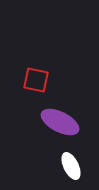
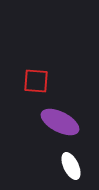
red square: moved 1 px down; rotated 8 degrees counterclockwise
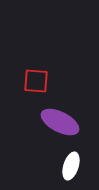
white ellipse: rotated 44 degrees clockwise
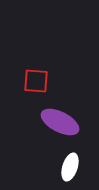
white ellipse: moved 1 px left, 1 px down
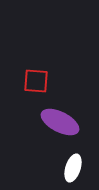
white ellipse: moved 3 px right, 1 px down
